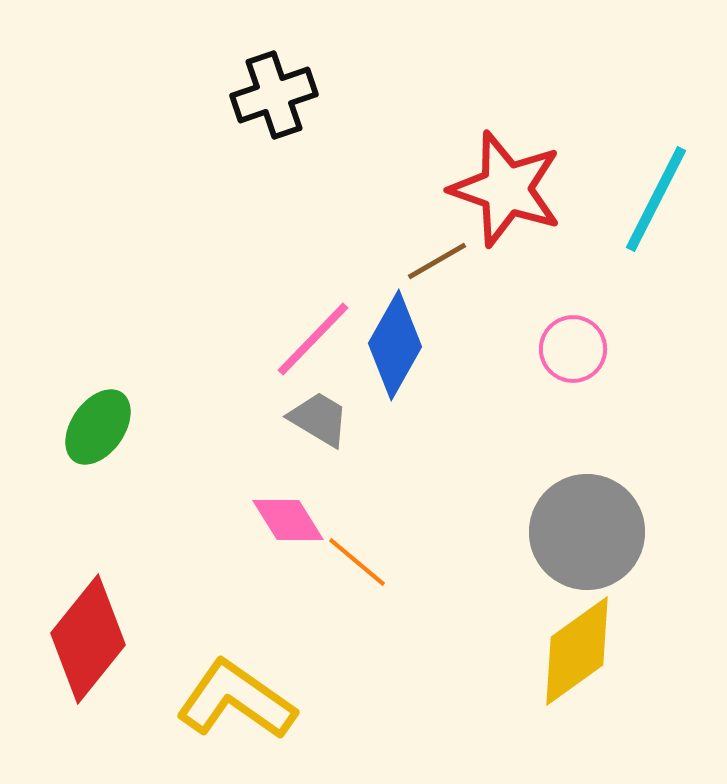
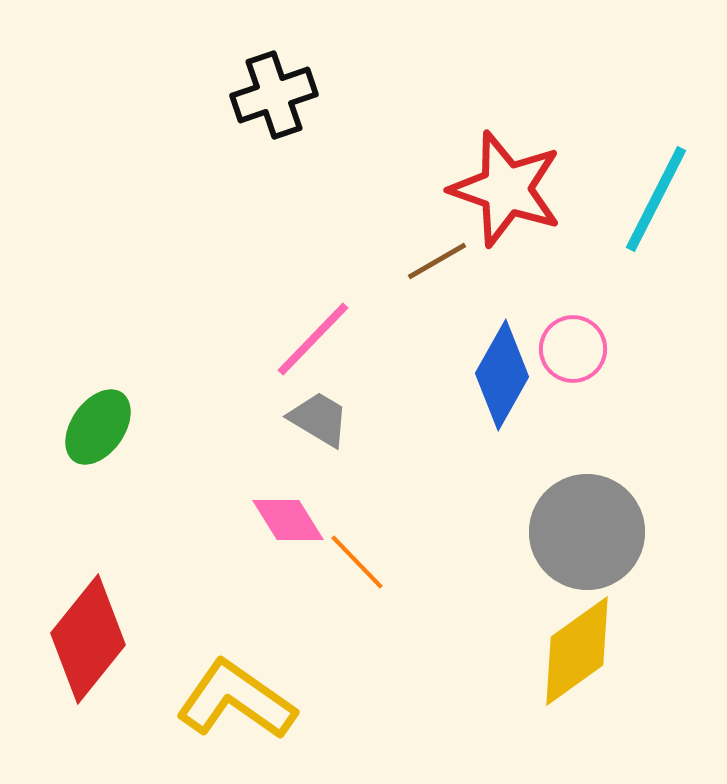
blue diamond: moved 107 px right, 30 px down
orange line: rotated 6 degrees clockwise
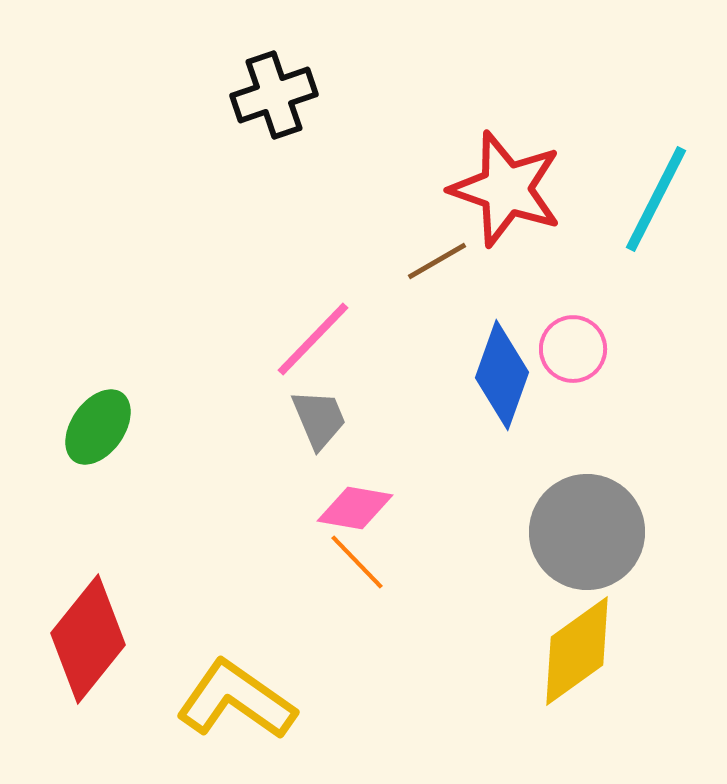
blue diamond: rotated 10 degrees counterclockwise
gray trapezoid: rotated 36 degrees clockwise
pink diamond: moved 67 px right, 12 px up; rotated 48 degrees counterclockwise
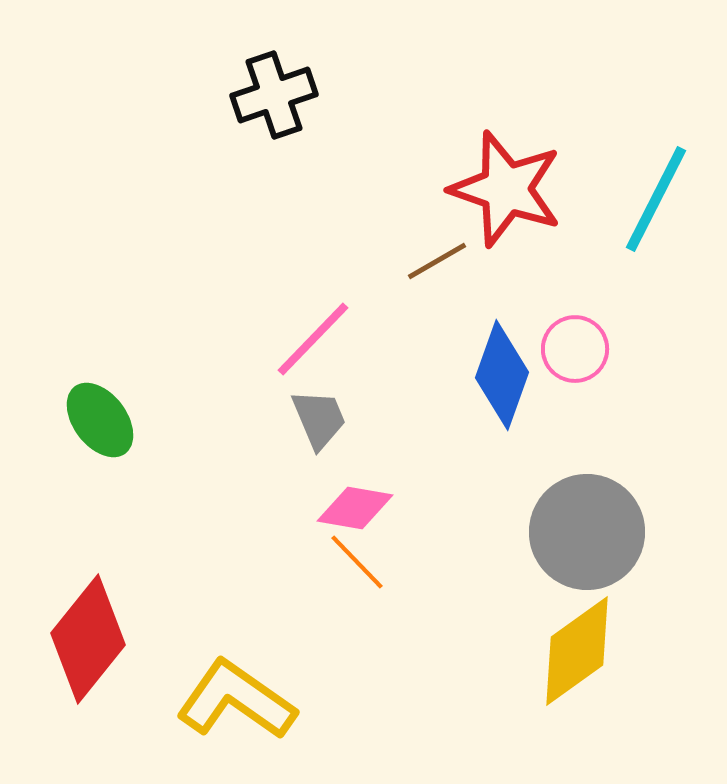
pink circle: moved 2 px right
green ellipse: moved 2 px right, 7 px up; rotated 72 degrees counterclockwise
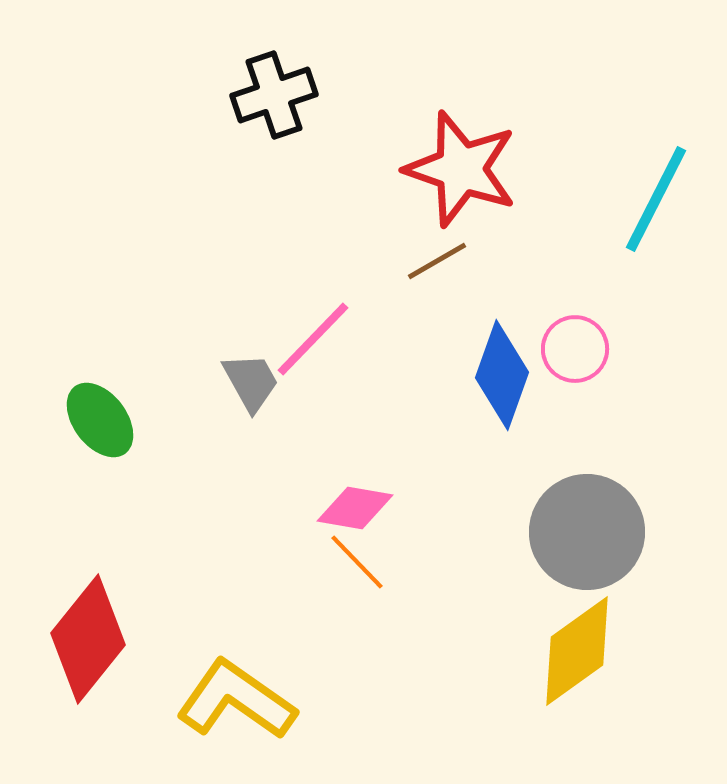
red star: moved 45 px left, 20 px up
gray trapezoid: moved 68 px left, 37 px up; rotated 6 degrees counterclockwise
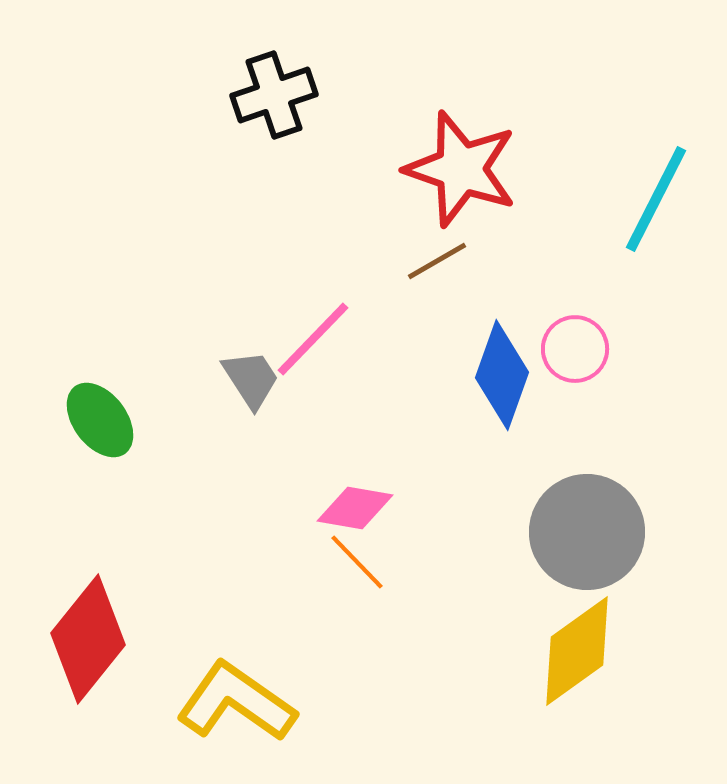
gray trapezoid: moved 3 px up; rotated 4 degrees counterclockwise
yellow L-shape: moved 2 px down
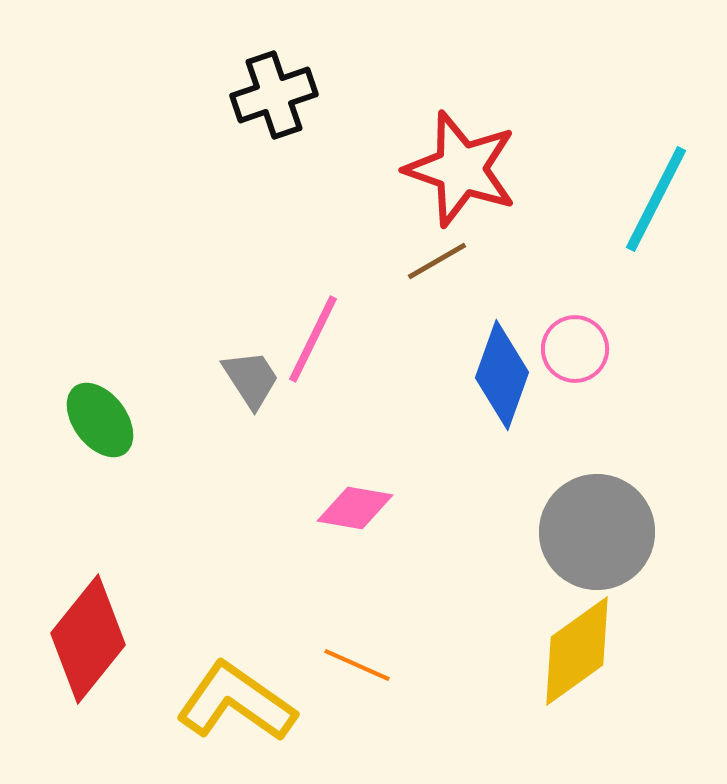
pink line: rotated 18 degrees counterclockwise
gray circle: moved 10 px right
orange line: moved 103 px down; rotated 22 degrees counterclockwise
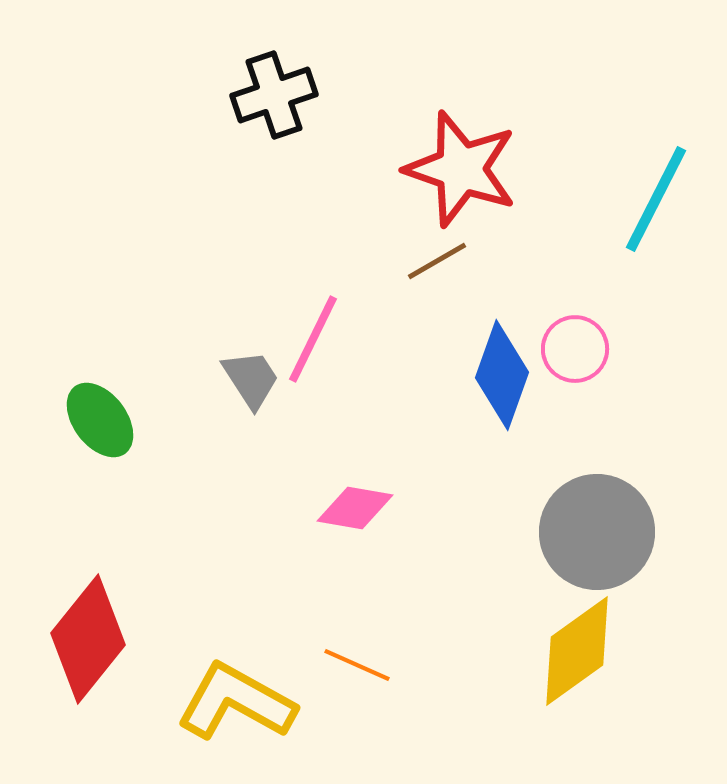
yellow L-shape: rotated 6 degrees counterclockwise
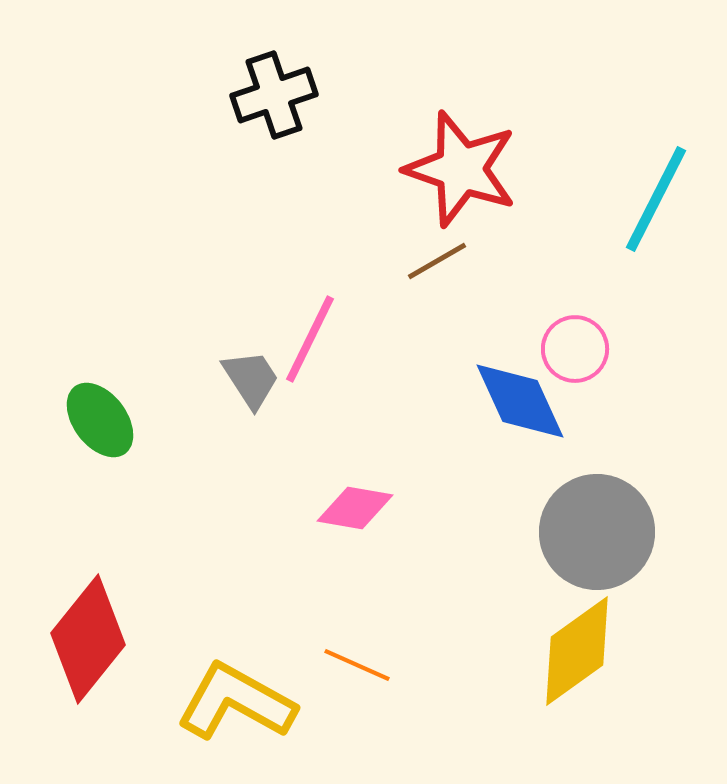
pink line: moved 3 px left
blue diamond: moved 18 px right, 26 px down; rotated 44 degrees counterclockwise
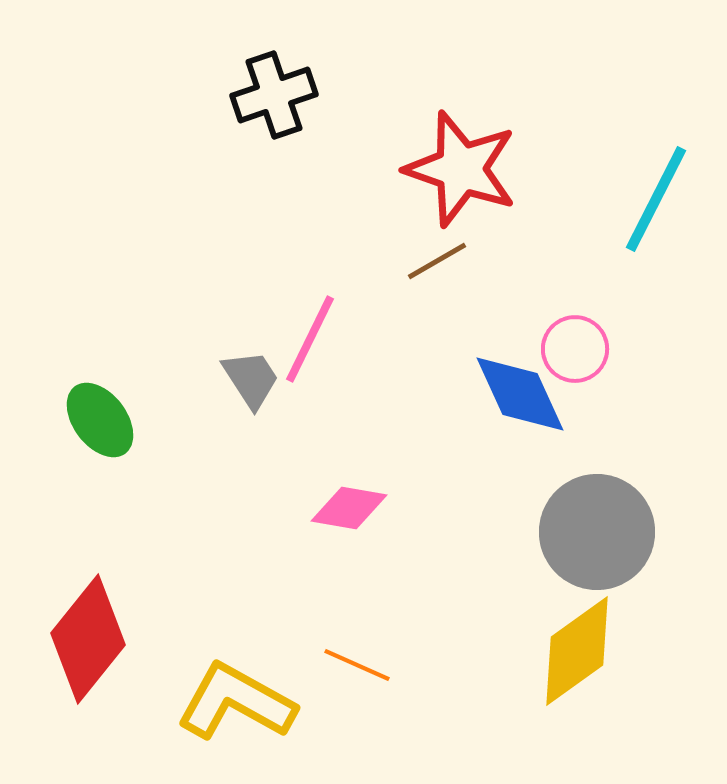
blue diamond: moved 7 px up
pink diamond: moved 6 px left
